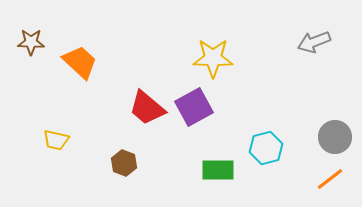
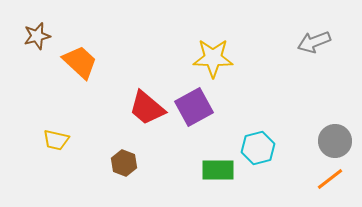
brown star: moved 6 px right, 6 px up; rotated 16 degrees counterclockwise
gray circle: moved 4 px down
cyan hexagon: moved 8 px left
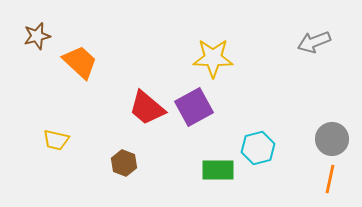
gray circle: moved 3 px left, 2 px up
orange line: rotated 40 degrees counterclockwise
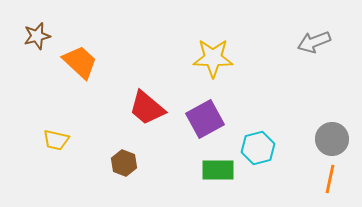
purple square: moved 11 px right, 12 px down
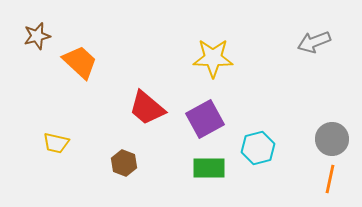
yellow trapezoid: moved 3 px down
green rectangle: moved 9 px left, 2 px up
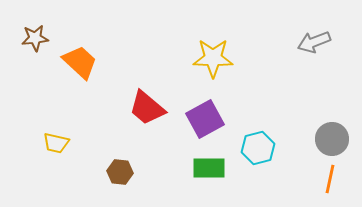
brown star: moved 2 px left, 2 px down; rotated 8 degrees clockwise
brown hexagon: moved 4 px left, 9 px down; rotated 15 degrees counterclockwise
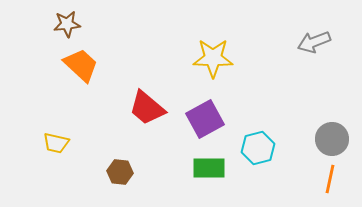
brown star: moved 32 px right, 14 px up
orange trapezoid: moved 1 px right, 3 px down
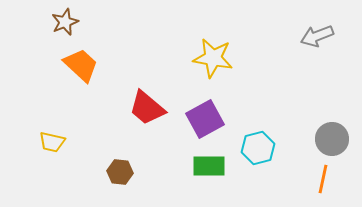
brown star: moved 2 px left, 2 px up; rotated 16 degrees counterclockwise
gray arrow: moved 3 px right, 6 px up
yellow star: rotated 9 degrees clockwise
yellow trapezoid: moved 4 px left, 1 px up
green rectangle: moved 2 px up
orange line: moved 7 px left
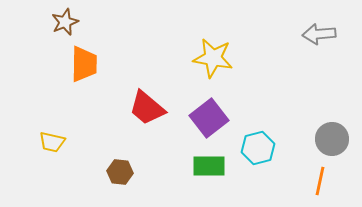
gray arrow: moved 2 px right, 2 px up; rotated 16 degrees clockwise
orange trapezoid: moved 3 px right, 1 px up; rotated 48 degrees clockwise
purple square: moved 4 px right, 1 px up; rotated 9 degrees counterclockwise
orange line: moved 3 px left, 2 px down
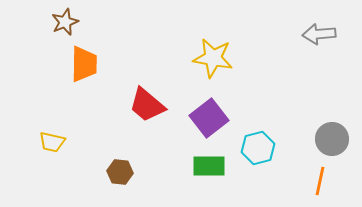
red trapezoid: moved 3 px up
